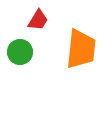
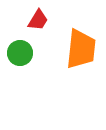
green circle: moved 1 px down
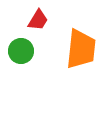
green circle: moved 1 px right, 2 px up
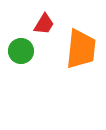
red trapezoid: moved 6 px right, 4 px down
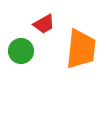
red trapezoid: rotated 30 degrees clockwise
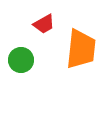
green circle: moved 9 px down
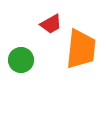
red trapezoid: moved 7 px right
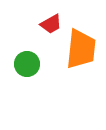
green circle: moved 6 px right, 4 px down
